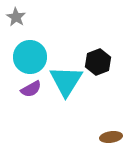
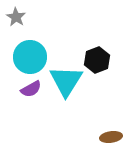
black hexagon: moved 1 px left, 2 px up
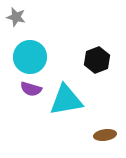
gray star: rotated 18 degrees counterclockwise
cyan triangle: moved 19 px down; rotated 48 degrees clockwise
purple semicircle: rotated 45 degrees clockwise
brown ellipse: moved 6 px left, 2 px up
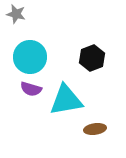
gray star: moved 3 px up
black hexagon: moved 5 px left, 2 px up
brown ellipse: moved 10 px left, 6 px up
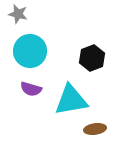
gray star: moved 2 px right
cyan circle: moved 6 px up
cyan triangle: moved 5 px right
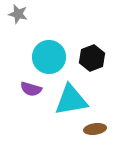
cyan circle: moved 19 px right, 6 px down
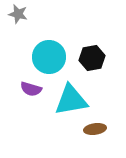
black hexagon: rotated 10 degrees clockwise
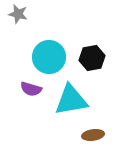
brown ellipse: moved 2 px left, 6 px down
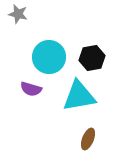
cyan triangle: moved 8 px right, 4 px up
brown ellipse: moved 5 px left, 4 px down; rotated 60 degrees counterclockwise
